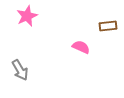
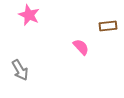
pink star: moved 2 px right, 1 px up; rotated 25 degrees counterclockwise
pink semicircle: rotated 24 degrees clockwise
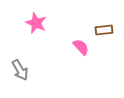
pink star: moved 7 px right, 8 px down
brown rectangle: moved 4 px left, 4 px down
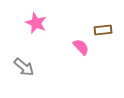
brown rectangle: moved 1 px left
gray arrow: moved 4 px right, 3 px up; rotated 20 degrees counterclockwise
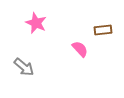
pink semicircle: moved 1 px left, 2 px down
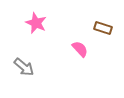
brown rectangle: moved 2 px up; rotated 24 degrees clockwise
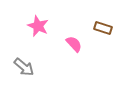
pink star: moved 2 px right, 3 px down
pink semicircle: moved 6 px left, 5 px up
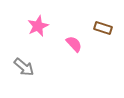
pink star: rotated 25 degrees clockwise
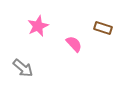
gray arrow: moved 1 px left, 1 px down
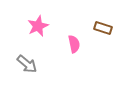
pink semicircle: rotated 30 degrees clockwise
gray arrow: moved 4 px right, 4 px up
